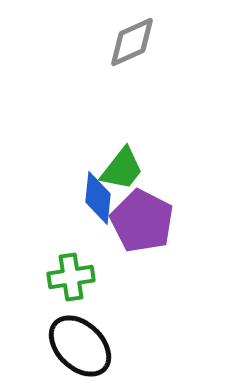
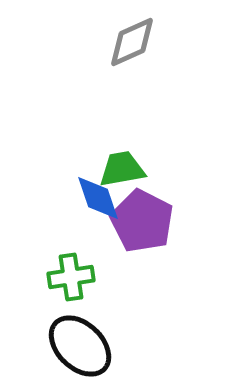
green trapezoid: rotated 138 degrees counterclockwise
blue diamond: rotated 24 degrees counterclockwise
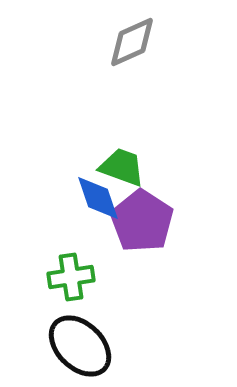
green trapezoid: moved 2 px up; rotated 30 degrees clockwise
purple pentagon: rotated 6 degrees clockwise
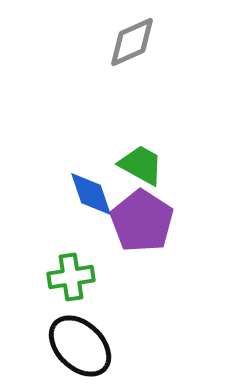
green trapezoid: moved 19 px right, 2 px up; rotated 9 degrees clockwise
blue diamond: moved 7 px left, 4 px up
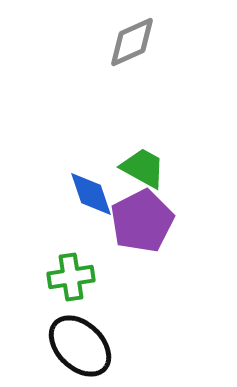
green trapezoid: moved 2 px right, 3 px down
purple pentagon: rotated 12 degrees clockwise
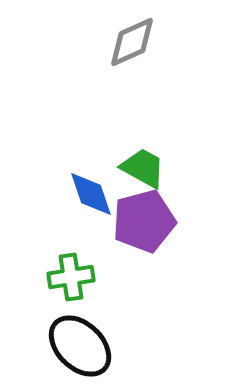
purple pentagon: moved 2 px right; rotated 12 degrees clockwise
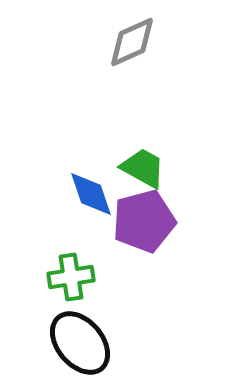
black ellipse: moved 3 px up; rotated 6 degrees clockwise
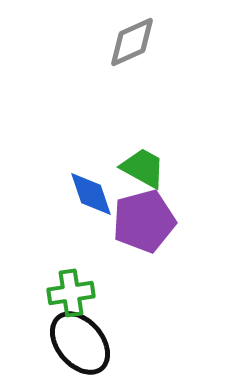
green cross: moved 16 px down
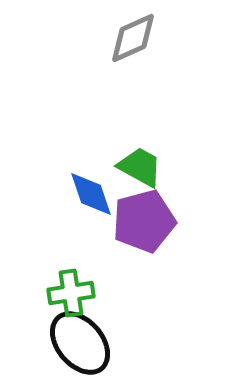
gray diamond: moved 1 px right, 4 px up
green trapezoid: moved 3 px left, 1 px up
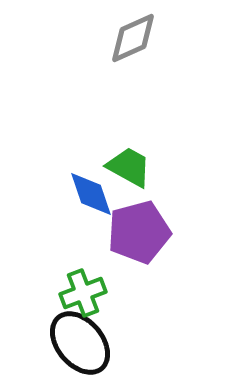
green trapezoid: moved 11 px left
purple pentagon: moved 5 px left, 11 px down
green cross: moved 12 px right; rotated 12 degrees counterclockwise
